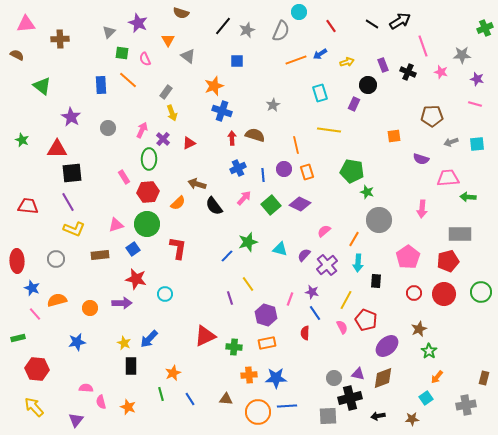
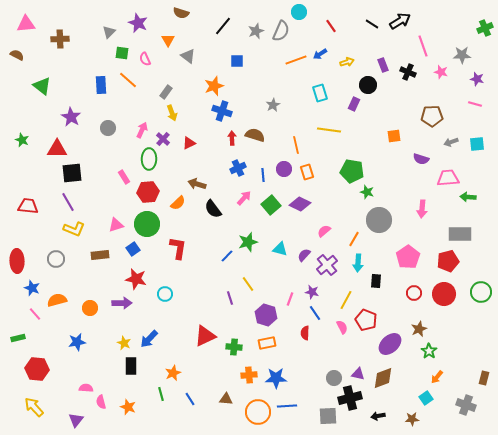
gray star at (247, 30): moved 9 px right, 1 px down
black semicircle at (214, 206): moved 1 px left, 3 px down
purple ellipse at (387, 346): moved 3 px right, 2 px up
gray cross at (466, 405): rotated 30 degrees clockwise
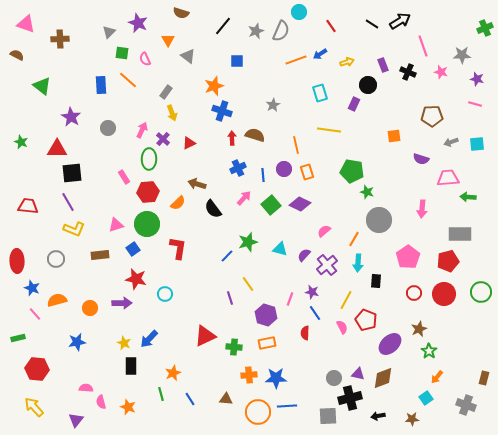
pink triangle at (26, 24): rotated 24 degrees clockwise
green star at (22, 140): moved 1 px left, 2 px down
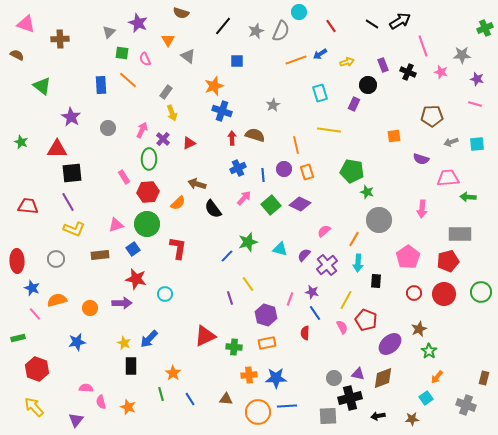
red hexagon at (37, 369): rotated 15 degrees clockwise
orange star at (173, 373): rotated 14 degrees counterclockwise
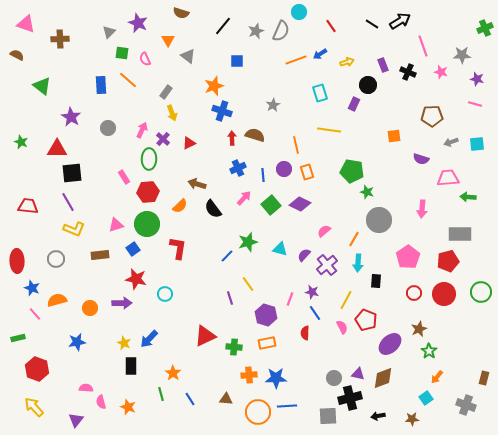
orange semicircle at (178, 203): moved 2 px right, 3 px down
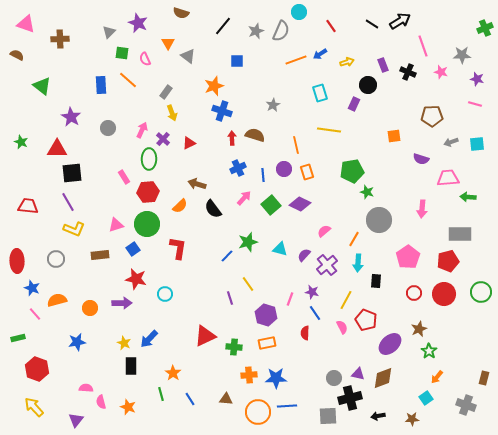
orange triangle at (168, 40): moved 3 px down
green pentagon at (352, 171): rotated 20 degrees counterclockwise
